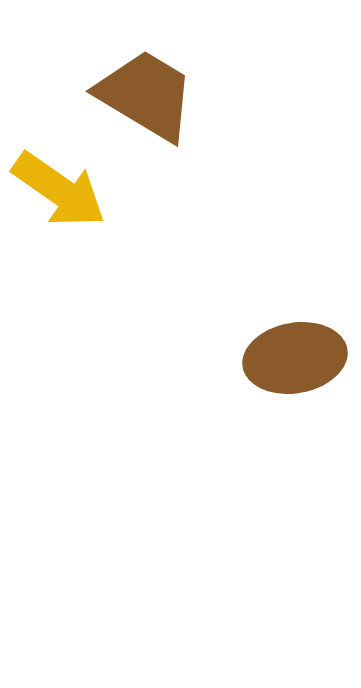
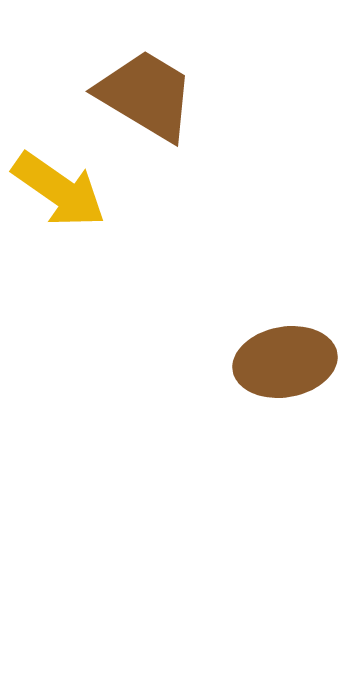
brown ellipse: moved 10 px left, 4 px down
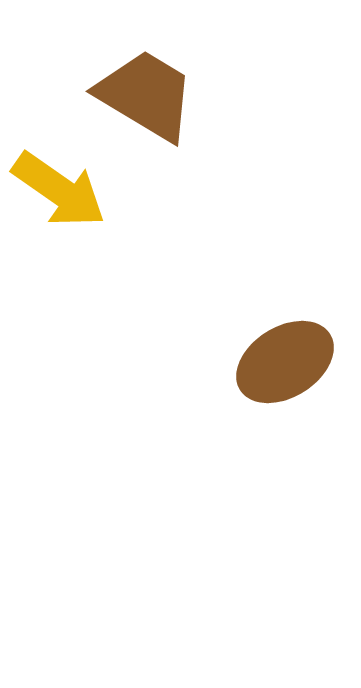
brown ellipse: rotated 22 degrees counterclockwise
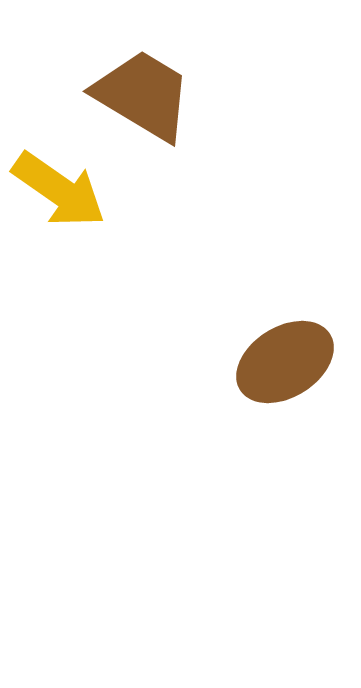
brown trapezoid: moved 3 px left
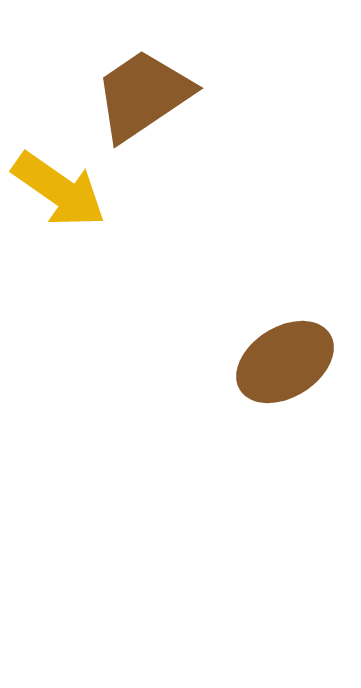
brown trapezoid: rotated 65 degrees counterclockwise
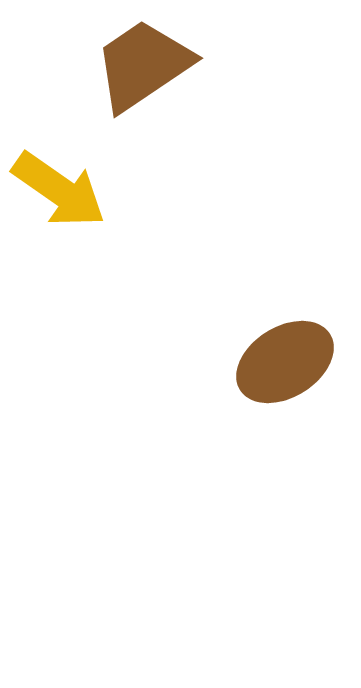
brown trapezoid: moved 30 px up
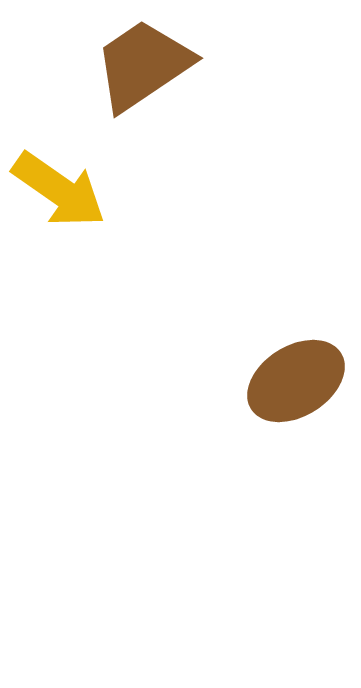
brown ellipse: moved 11 px right, 19 px down
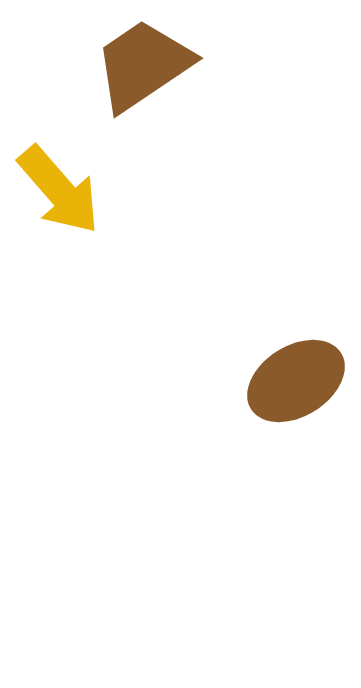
yellow arrow: rotated 14 degrees clockwise
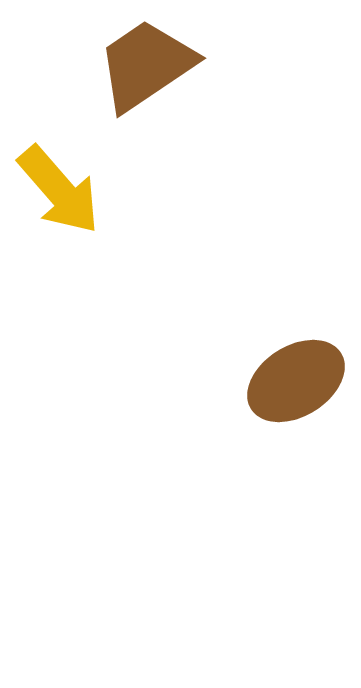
brown trapezoid: moved 3 px right
